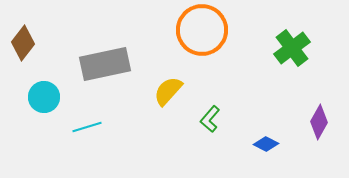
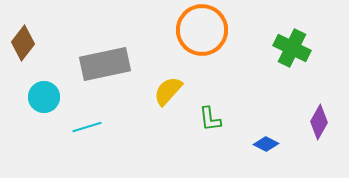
green cross: rotated 27 degrees counterclockwise
green L-shape: rotated 48 degrees counterclockwise
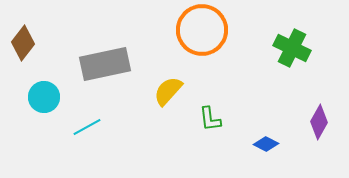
cyan line: rotated 12 degrees counterclockwise
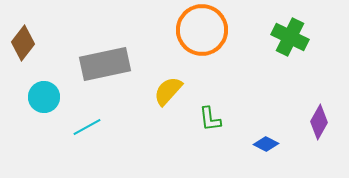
green cross: moved 2 px left, 11 px up
